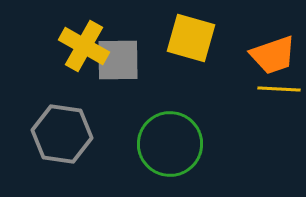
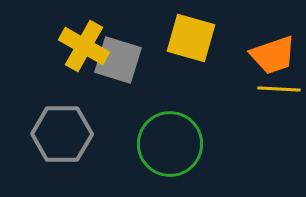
gray square: rotated 18 degrees clockwise
gray hexagon: rotated 8 degrees counterclockwise
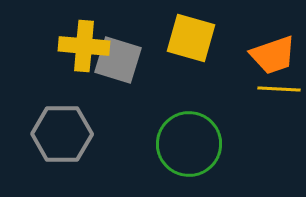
yellow cross: rotated 24 degrees counterclockwise
green circle: moved 19 px right
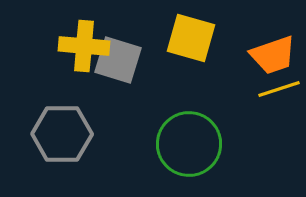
yellow line: rotated 21 degrees counterclockwise
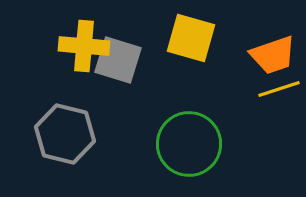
gray hexagon: moved 3 px right; rotated 14 degrees clockwise
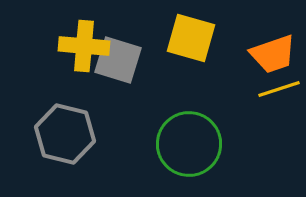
orange trapezoid: moved 1 px up
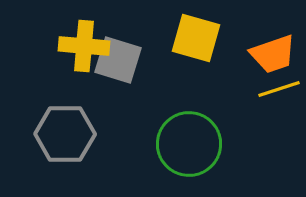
yellow square: moved 5 px right
gray hexagon: rotated 14 degrees counterclockwise
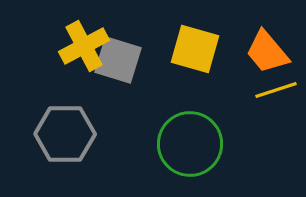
yellow square: moved 1 px left, 11 px down
yellow cross: rotated 33 degrees counterclockwise
orange trapezoid: moved 6 px left, 2 px up; rotated 69 degrees clockwise
yellow line: moved 3 px left, 1 px down
green circle: moved 1 px right
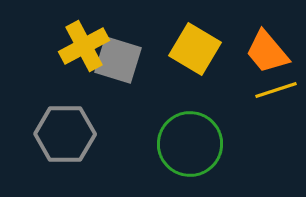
yellow square: rotated 15 degrees clockwise
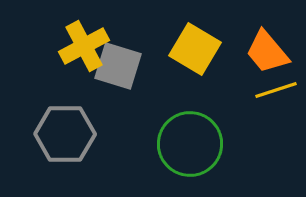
gray square: moved 6 px down
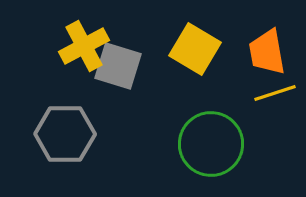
orange trapezoid: rotated 30 degrees clockwise
yellow line: moved 1 px left, 3 px down
green circle: moved 21 px right
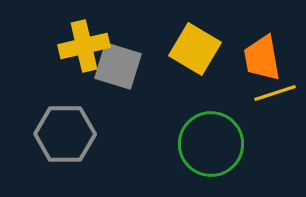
yellow cross: rotated 15 degrees clockwise
orange trapezoid: moved 5 px left, 6 px down
